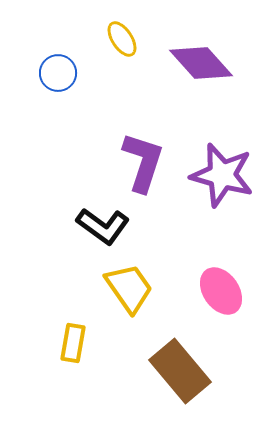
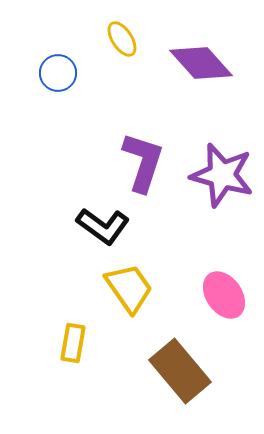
pink ellipse: moved 3 px right, 4 px down
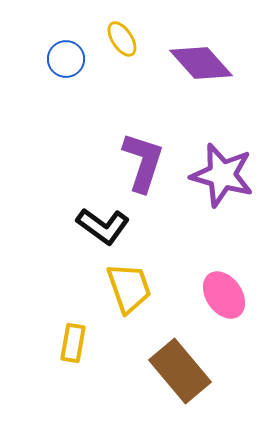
blue circle: moved 8 px right, 14 px up
yellow trapezoid: rotated 16 degrees clockwise
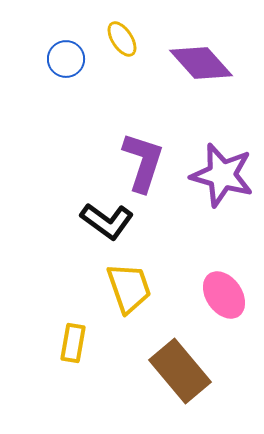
black L-shape: moved 4 px right, 5 px up
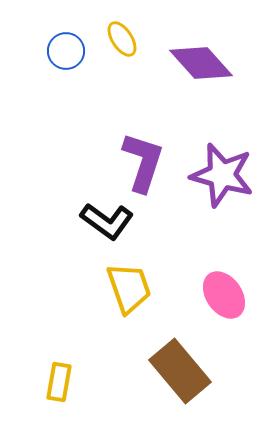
blue circle: moved 8 px up
yellow rectangle: moved 14 px left, 39 px down
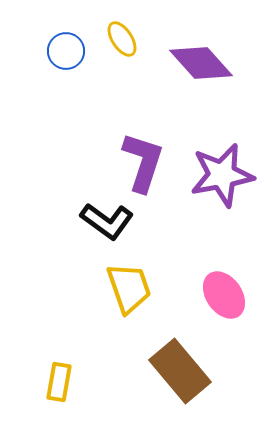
purple star: rotated 26 degrees counterclockwise
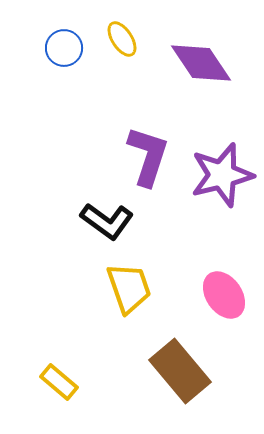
blue circle: moved 2 px left, 3 px up
purple diamond: rotated 8 degrees clockwise
purple L-shape: moved 5 px right, 6 px up
purple star: rotated 4 degrees counterclockwise
yellow rectangle: rotated 60 degrees counterclockwise
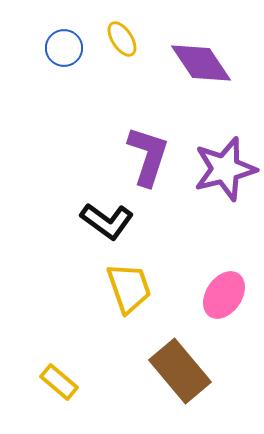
purple star: moved 3 px right, 6 px up
pink ellipse: rotated 69 degrees clockwise
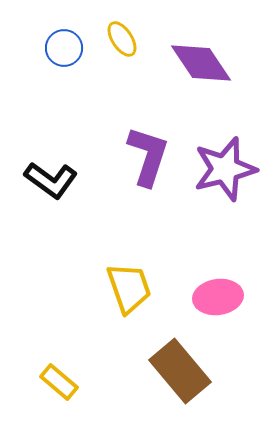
black L-shape: moved 56 px left, 41 px up
pink ellipse: moved 6 px left, 2 px down; rotated 48 degrees clockwise
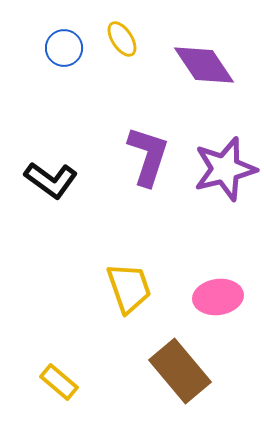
purple diamond: moved 3 px right, 2 px down
